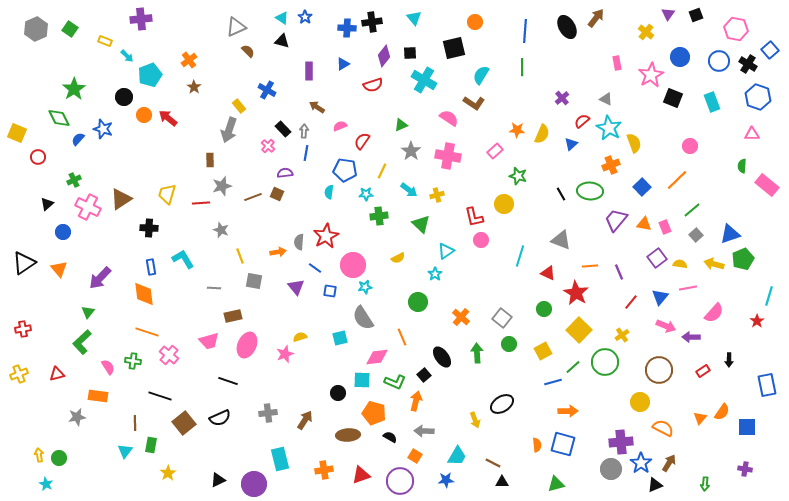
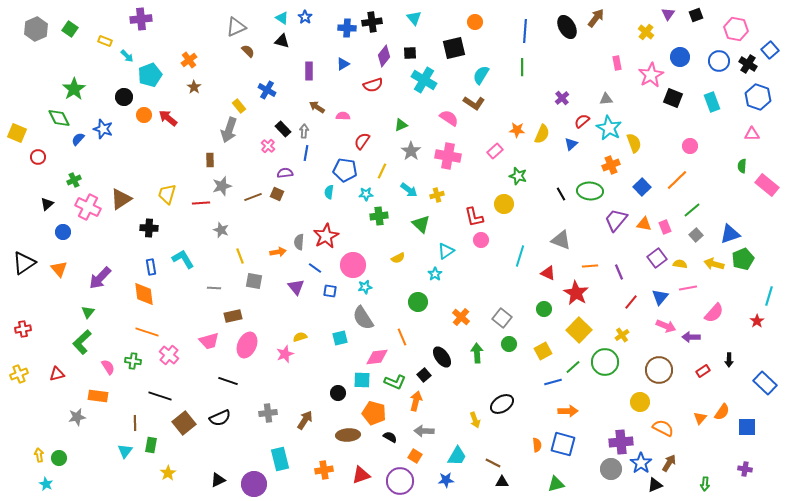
gray triangle at (606, 99): rotated 32 degrees counterclockwise
pink semicircle at (340, 126): moved 3 px right, 10 px up; rotated 24 degrees clockwise
blue rectangle at (767, 385): moved 2 px left, 2 px up; rotated 35 degrees counterclockwise
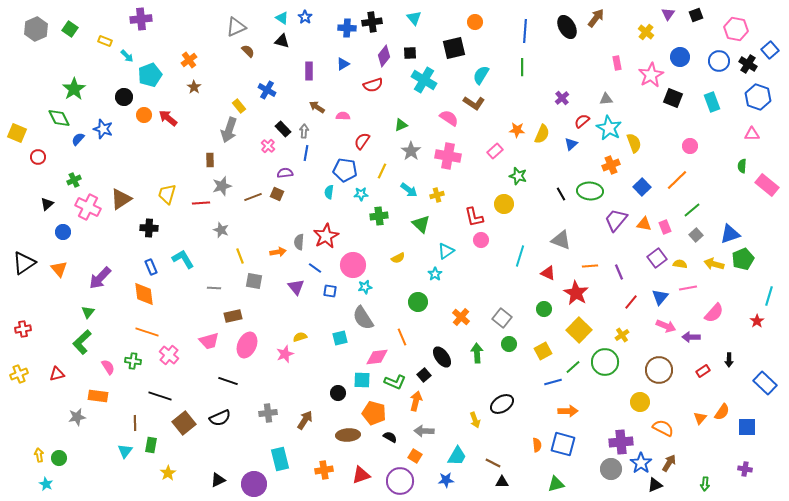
cyan star at (366, 194): moved 5 px left
blue rectangle at (151, 267): rotated 14 degrees counterclockwise
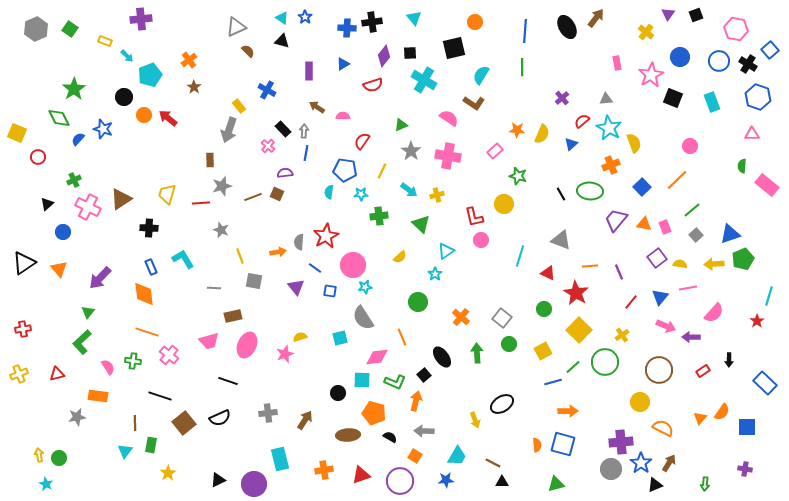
yellow semicircle at (398, 258): moved 2 px right, 1 px up; rotated 16 degrees counterclockwise
yellow arrow at (714, 264): rotated 18 degrees counterclockwise
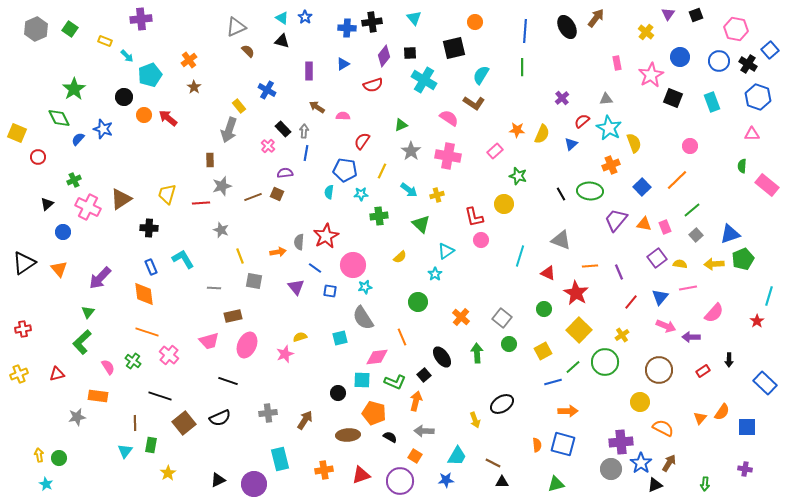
green cross at (133, 361): rotated 28 degrees clockwise
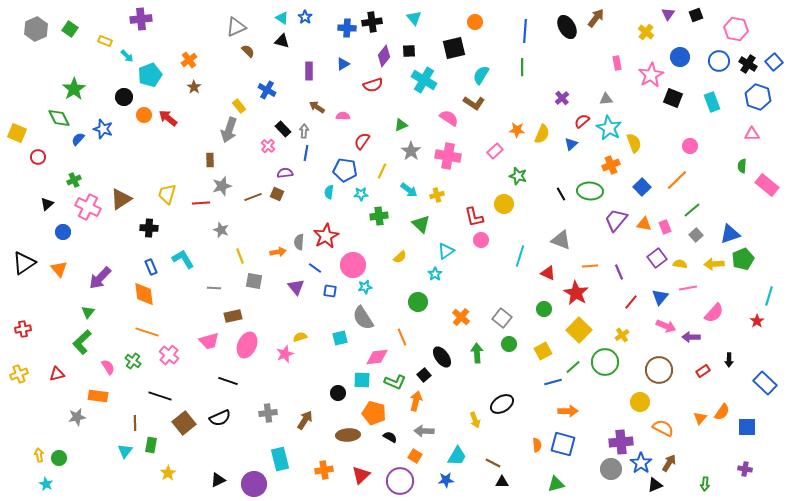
blue square at (770, 50): moved 4 px right, 12 px down
black square at (410, 53): moved 1 px left, 2 px up
red triangle at (361, 475): rotated 24 degrees counterclockwise
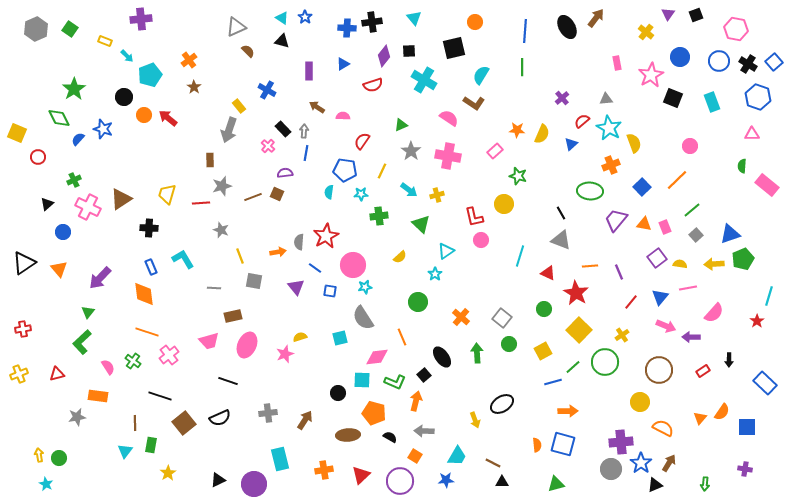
black line at (561, 194): moved 19 px down
pink cross at (169, 355): rotated 12 degrees clockwise
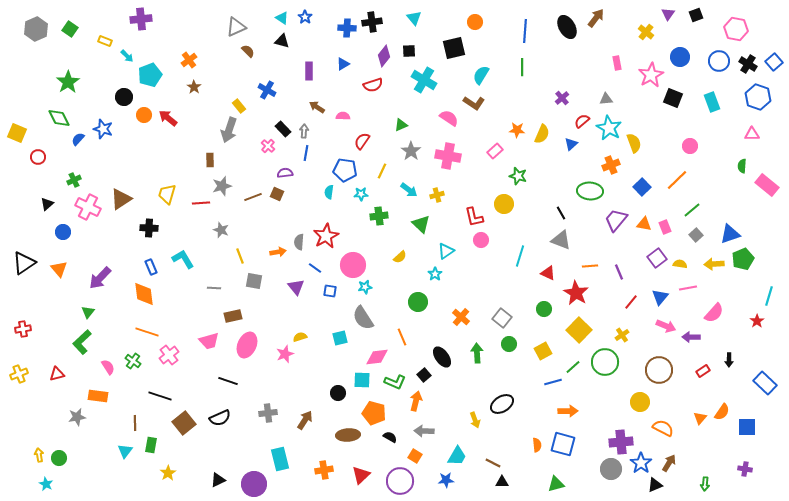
green star at (74, 89): moved 6 px left, 7 px up
